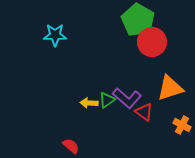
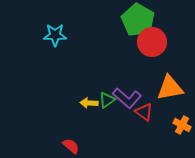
orange triangle: rotated 8 degrees clockwise
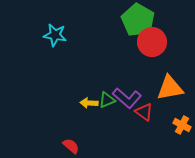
cyan star: rotated 10 degrees clockwise
green triangle: rotated 12 degrees clockwise
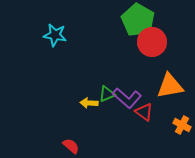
orange triangle: moved 2 px up
green triangle: moved 6 px up
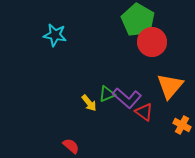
orange triangle: rotated 40 degrees counterclockwise
yellow arrow: rotated 132 degrees counterclockwise
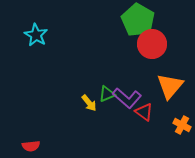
cyan star: moved 19 px left; rotated 20 degrees clockwise
red circle: moved 2 px down
red semicircle: moved 40 px left; rotated 132 degrees clockwise
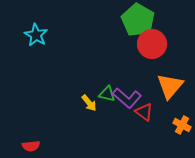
green triangle: rotated 36 degrees clockwise
